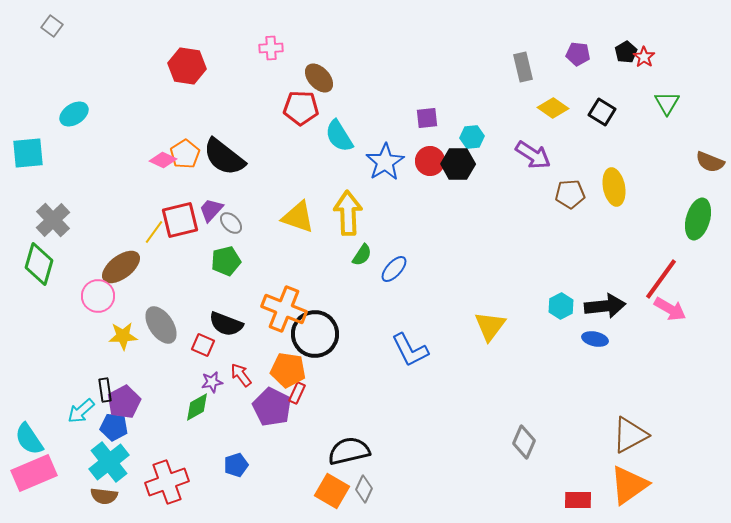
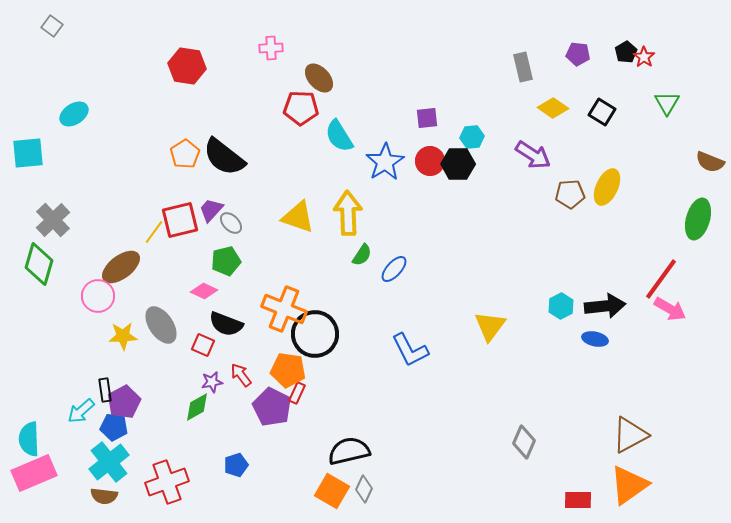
pink diamond at (163, 160): moved 41 px right, 131 px down
yellow ellipse at (614, 187): moved 7 px left; rotated 36 degrees clockwise
cyan semicircle at (29, 439): rotated 32 degrees clockwise
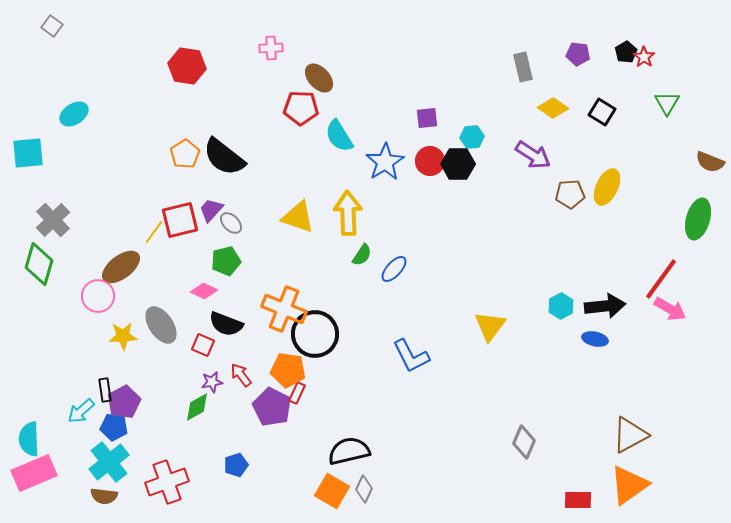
blue L-shape at (410, 350): moved 1 px right, 6 px down
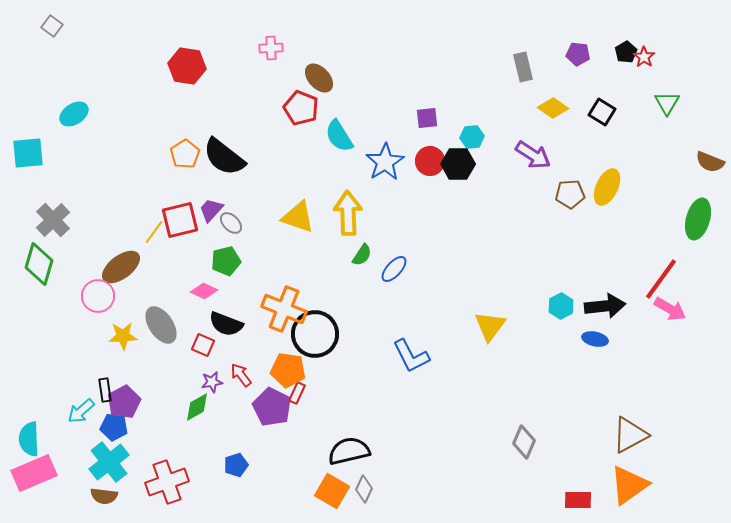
red pentagon at (301, 108): rotated 20 degrees clockwise
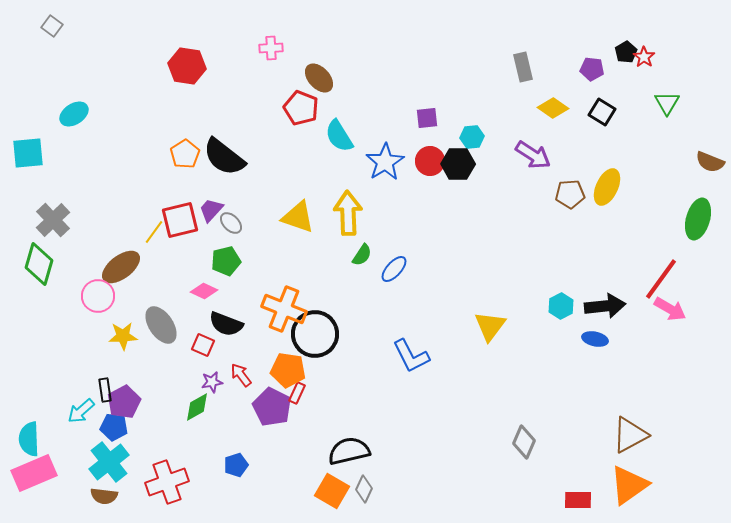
purple pentagon at (578, 54): moved 14 px right, 15 px down
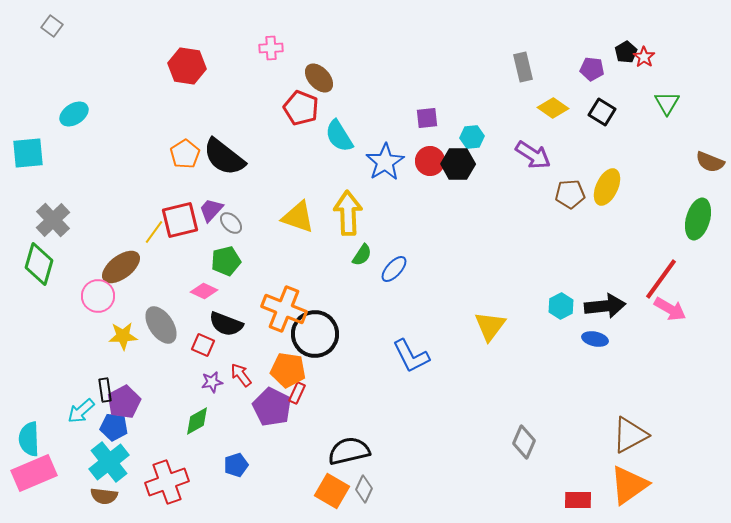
green diamond at (197, 407): moved 14 px down
